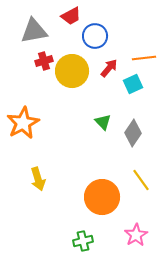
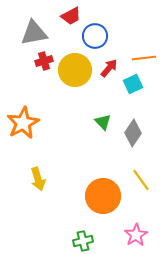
gray triangle: moved 2 px down
yellow circle: moved 3 px right, 1 px up
orange circle: moved 1 px right, 1 px up
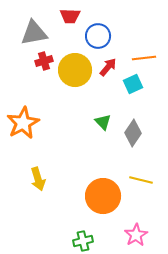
red trapezoid: moved 1 px left; rotated 30 degrees clockwise
blue circle: moved 3 px right
red arrow: moved 1 px left, 1 px up
yellow line: rotated 40 degrees counterclockwise
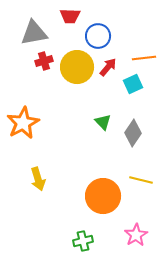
yellow circle: moved 2 px right, 3 px up
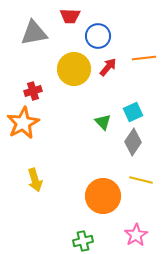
red cross: moved 11 px left, 30 px down
yellow circle: moved 3 px left, 2 px down
cyan square: moved 28 px down
gray diamond: moved 9 px down
yellow arrow: moved 3 px left, 1 px down
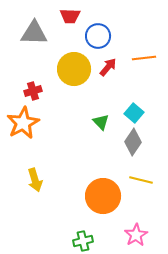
gray triangle: rotated 12 degrees clockwise
cyan square: moved 1 px right, 1 px down; rotated 24 degrees counterclockwise
green triangle: moved 2 px left
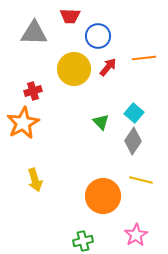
gray diamond: moved 1 px up
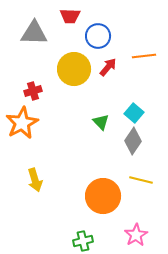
orange line: moved 2 px up
orange star: moved 1 px left
